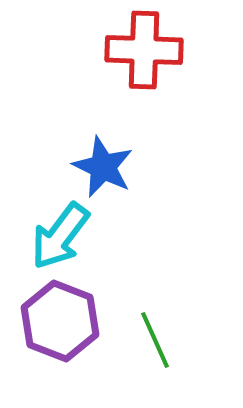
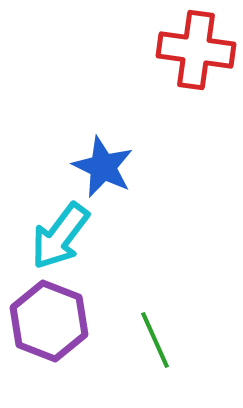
red cross: moved 52 px right; rotated 6 degrees clockwise
purple hexagon: moved 11 px left
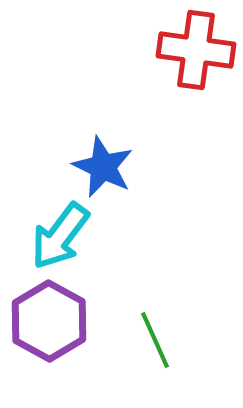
purple hexagon: rotated 8 degrees clockwise
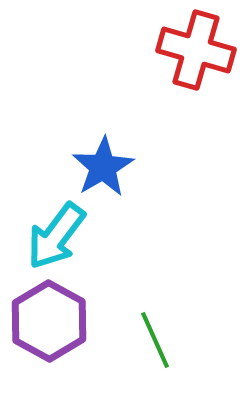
red cross: rotated 8 degrees clockwise
blue star: rotated 16 degrees clockwise
cyan arrow: moved 4 px left
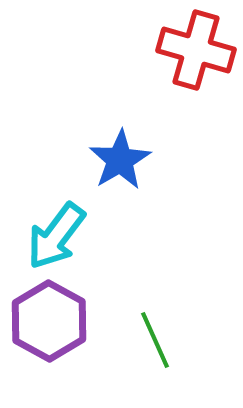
blue star: moved 17 px right, 7 px up
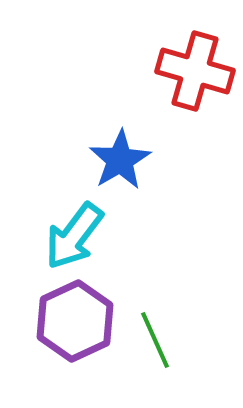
red cross: moved 1 px left, 21 px down
cyan arrow: moved 18 px right
purple hexagon: moved 26 px right; rotated 6 degrees clockwise
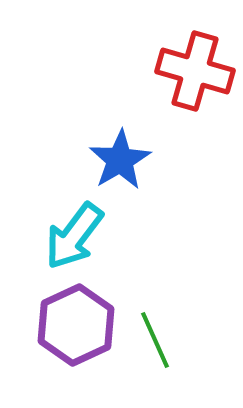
purple hexagon: moved 1 px right, 4 px down
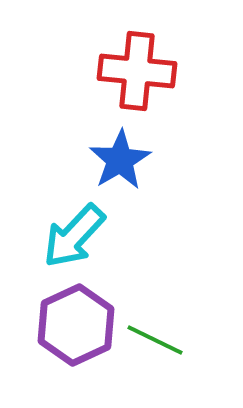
red cross: moved 58 px left; rotated 10 degrees counterclockwise
cyan arrow: rotated 6 degrees clockwise
green line: rotated 40 degrees counterclockwise
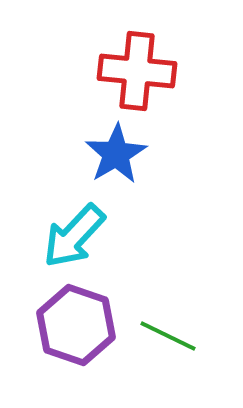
blue star: moved 4 px left, 6 px up
purple hexagon: rotated 16 degrees counterclockwise
green line: moved 13 px right, 4 px up
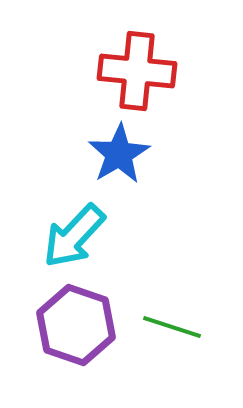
blue star: moved 3 px right
green line: moved 4 px right, 9 px up; rotated 8 degrees counterclockwise
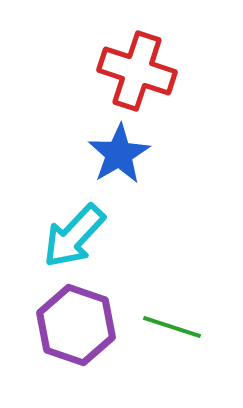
red cross: rotated 12 degrees clockwise
